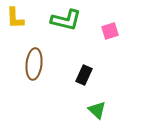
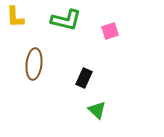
yellow L-shape: moved 1 px up
black rectangle: moved 3 px down
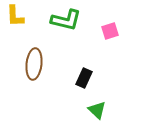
yellow L-shape: moved 1 px up
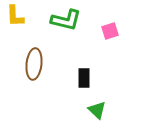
black rectangle: rotated 24 degrees counterclockwise
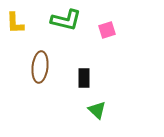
yellow L-shape: moved 7 px down
pink square: moved 3 px left, 1 px up
brown ellipse: moved 6 px right, 3 px down
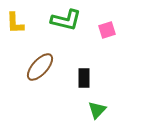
brown ellipse: rotated 36 degrees clockwise
green triangle: rotated 30 degrees clockwise
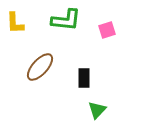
green L-shape: rotated 8 degrees counterclockwise
